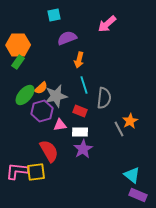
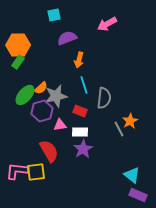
pink arrow: rotated 12 degrees clockwise
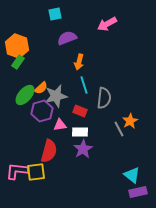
cyan square: moved 1 px right, 1 px up
orange hexagon: moved 1 px left, 1 px down; rotated 20 degrees clockwise
orange arrow: moved 2 px down
red semicircle: rotated 45 degrees clockwise
purple rectangle: moved 3 px up; rotated 36 degrees counterclockwise
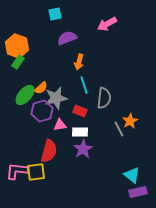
gray star: moved 2 px down
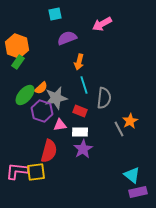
pink arrow: moved 5 px left
purple hexagon: rotated 25 degrees counterclockwise
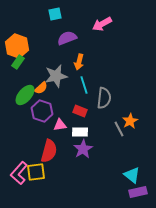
gray star: moved 22 px up
pink L-shape: moved 2 px right, 2 px down; rotated 55 degrees counterclockwise
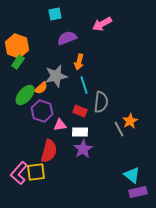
gray semicircle: moved 3 px left, 4 px down
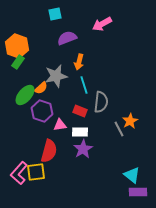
purple rectangle: rotated 12 degrees clockwise
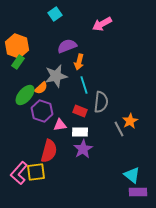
cyan square: rotated 24 degrees counterclockwise
purple semicircle: moved 8 px down
